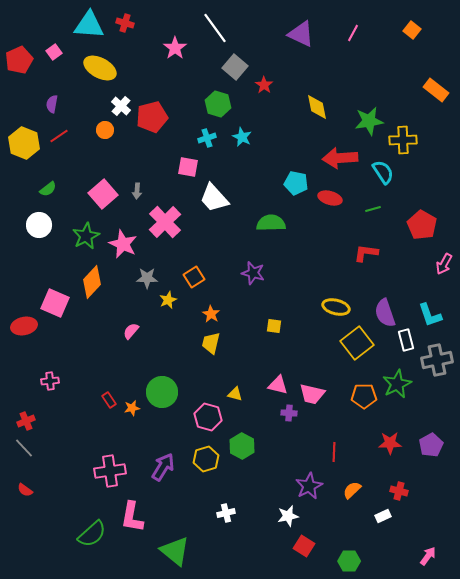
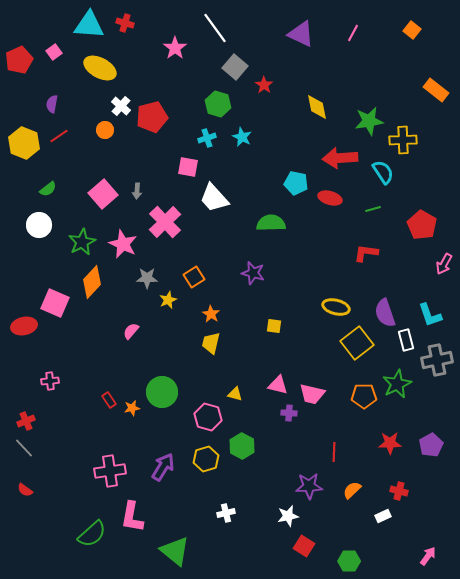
green star at (86, 236): moved 4 px left, 6 px down
purple star at (309, 486): rotated 24 degrees clockwise
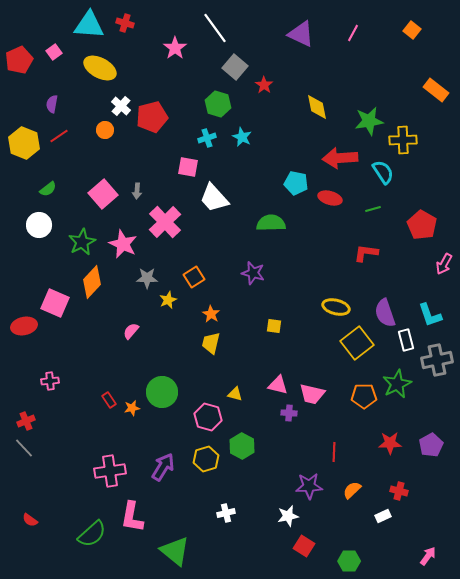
red semicircle at (25, 490): moved 5 px right, 30 px down
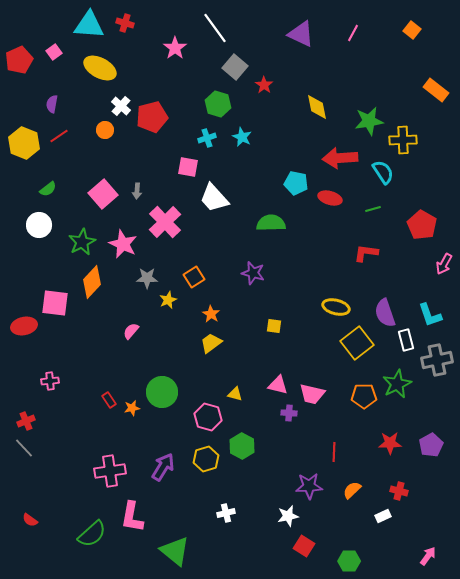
pink square at (55, 303): rotated 16 degrees counterclockwise
yellow trapezoid at (211, 343): rotated 40 degrees clockwise
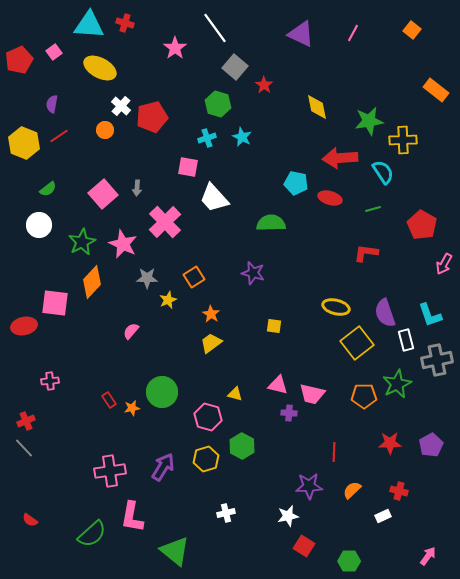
gray arrow at (137, 191): moved 3 px up
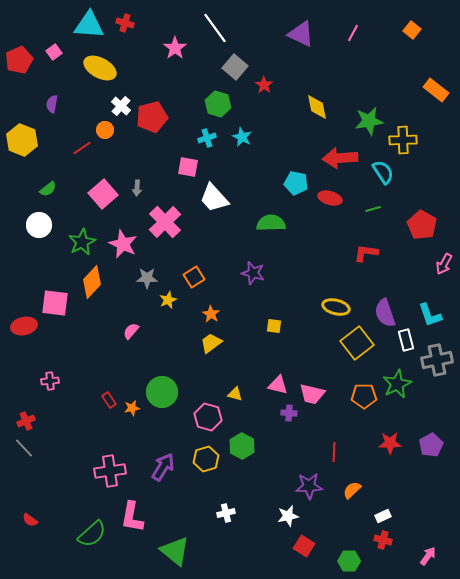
red line at (59, 136): moved 23 px right, 12 px down
yellow hexagon at (24, 143): moved 2 px left, 3 px up
red cross at (399, 491): moved 16 px left, 49 px down
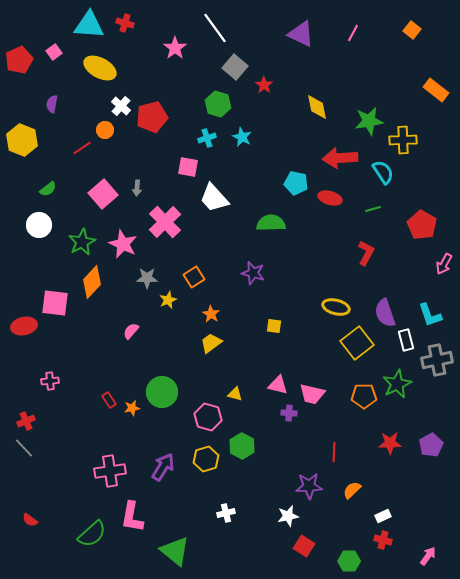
red L-shape at (366, 253): rotated 110 degrees clockwise
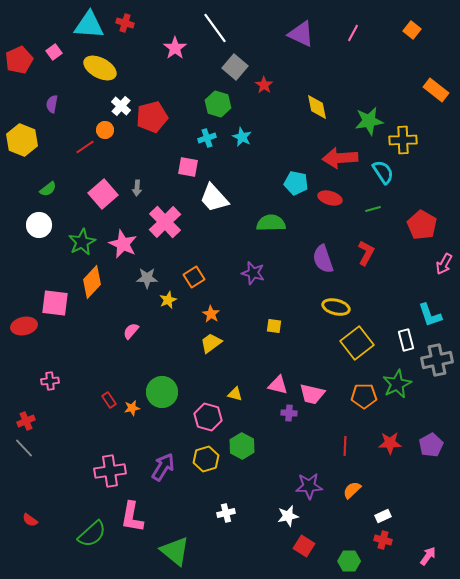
red line at (82, 148): moved 3 px right, 1 px up
purple semicircle at (385, 313): moved 62 px left, 54 px up
red line at (334, 452): moved 11 px right, 6 px up
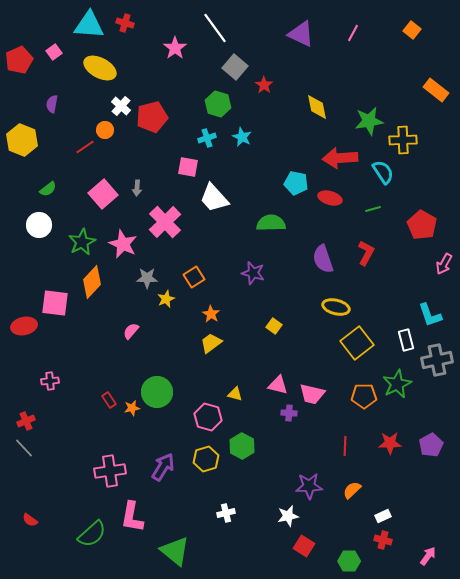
yellow star at (168, 300): moved 2 px left, 1 px up
yellow square at (274, 326): rotated 28 degrees clockwise
green circle at (162, 392): moved 5 px left
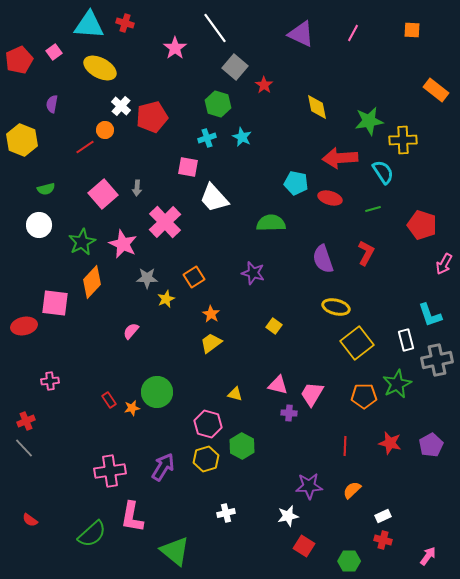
orange square at (412, 30): rotated 36 degrees counterclockwise
green semicircle at (48, 189): moved 2 px left; rotated 24 degrees clockwise
red pentagon at (422, 225): rotated 12 degrees counterclockwise
pink trapezoid at (312, 394): rotated 108 degrees clockwise
pink hexagon at (208, 417): moved 7 px down
red star at (390, 443): rotated 15 degrees clockwise
